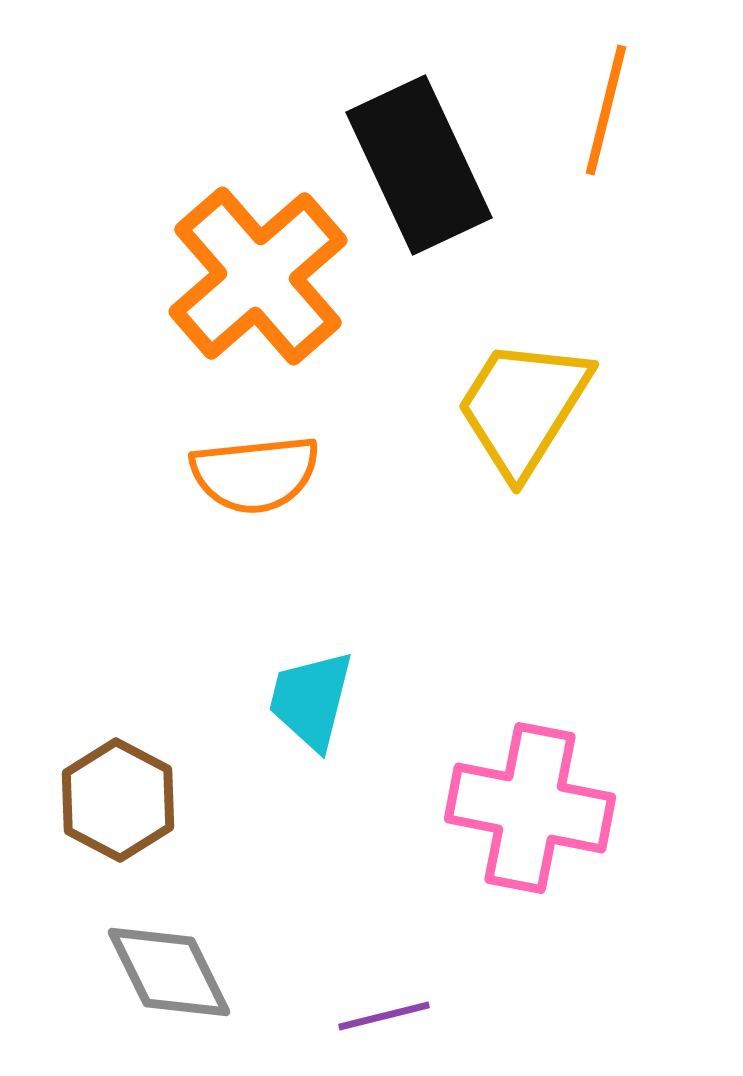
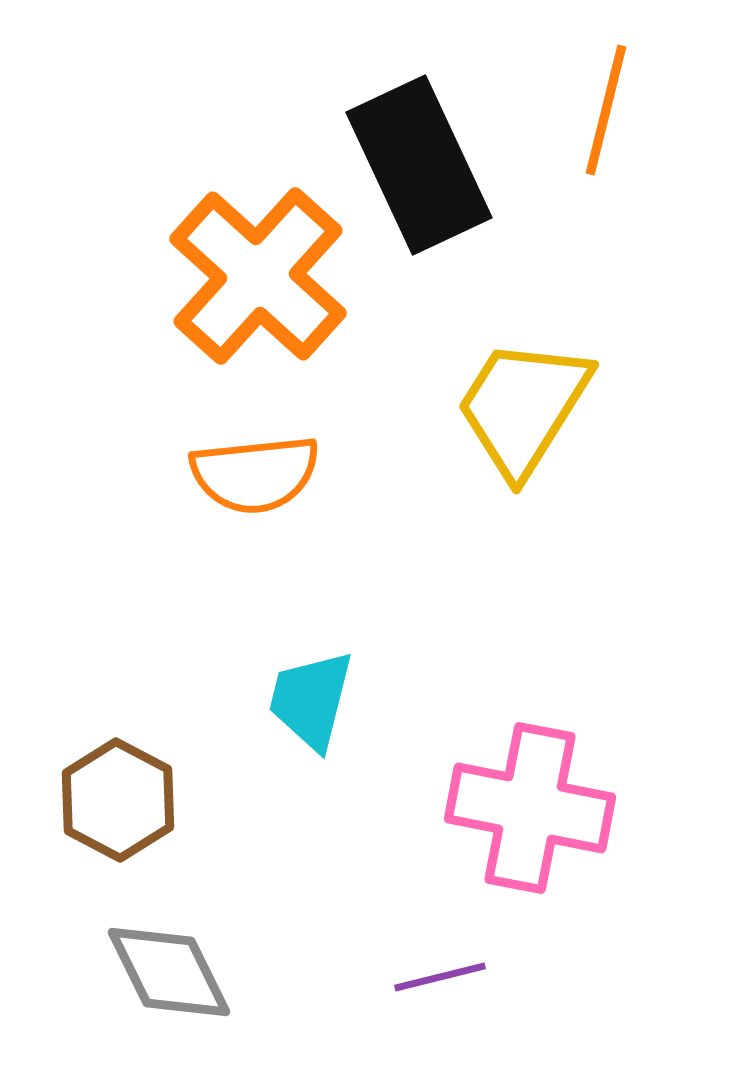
orange cross: rotated 7 degrees counterclockwise
purple line: moved 56 px right, 39 px up
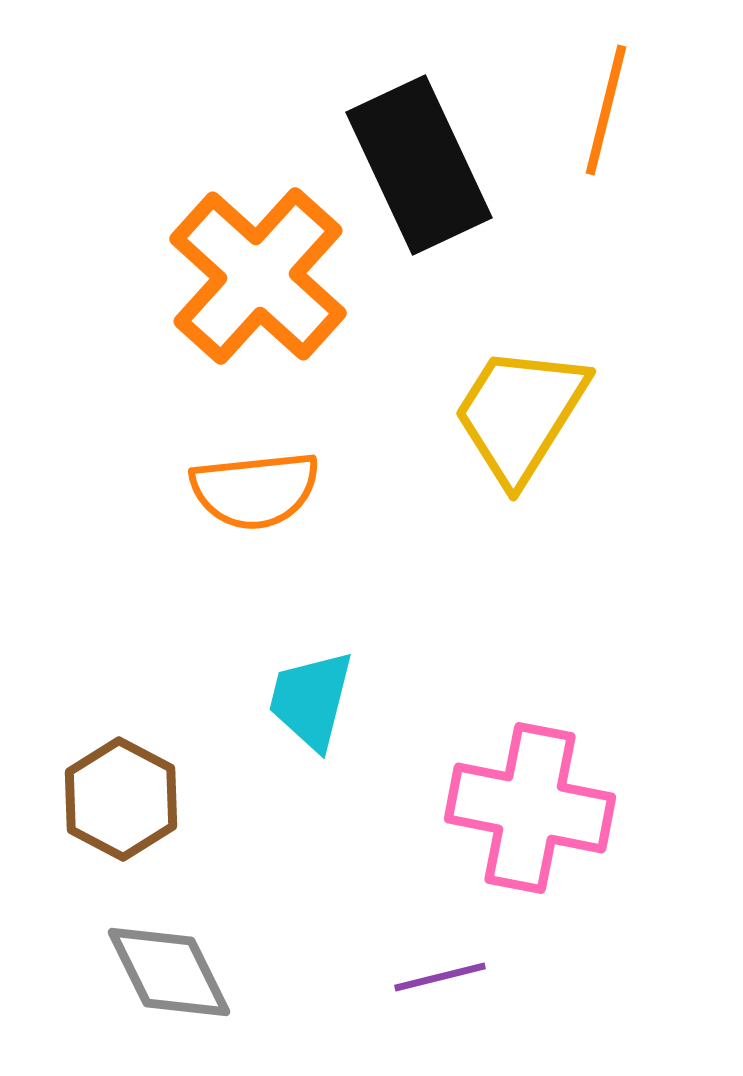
yellow trapezoid: moved 3 px left, 7 px down
orange semicircle: moved 16 px down
brown hexagon: moved 3 px right, 1 px up
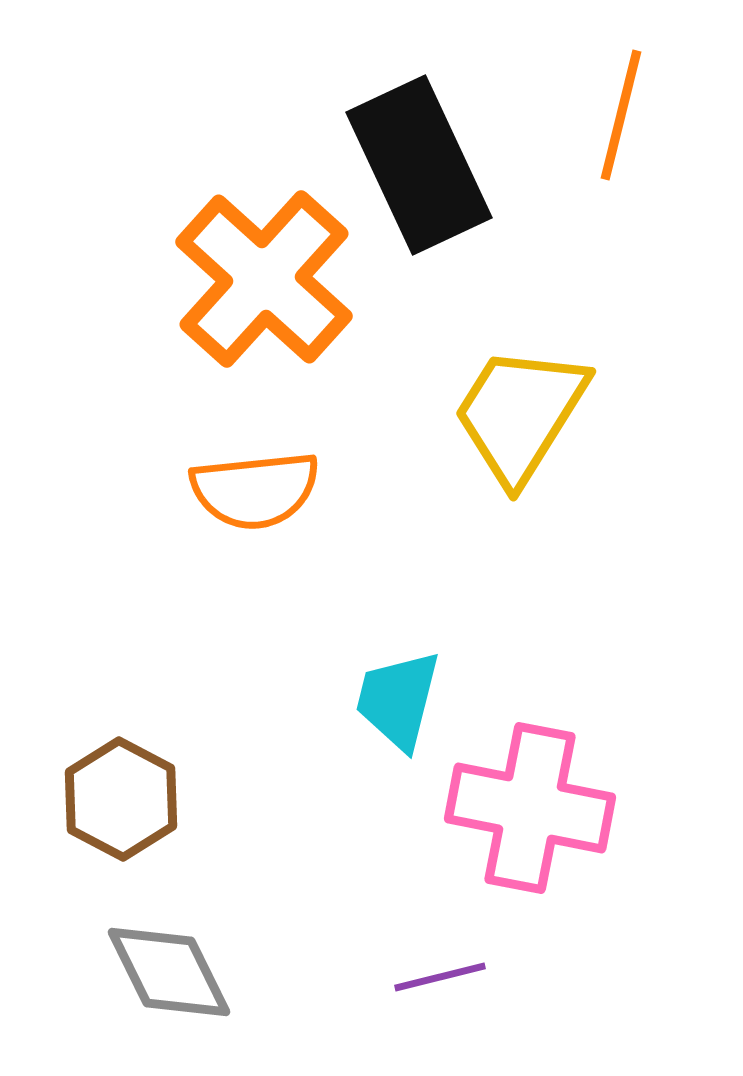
orange line: moved 15 px right, 5 px down
orange cross: moved 6 px right, 3 px down
cyan trapezoid: moved 87 px right
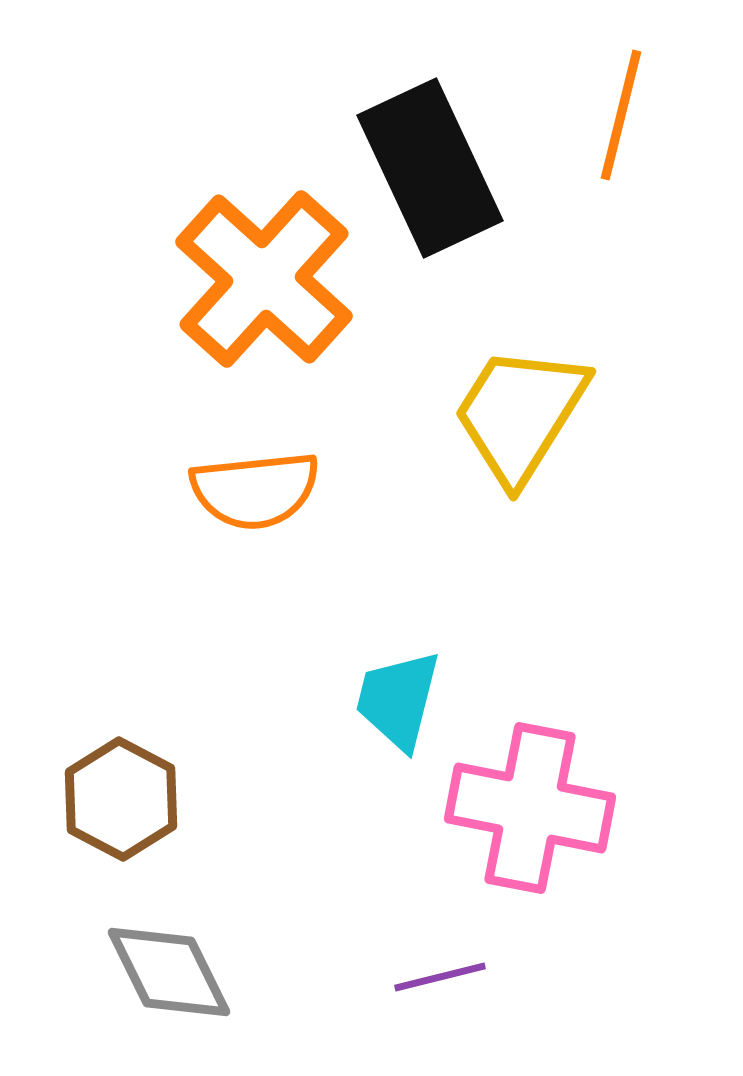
black rectangle: moved 11 px right, 3 px down
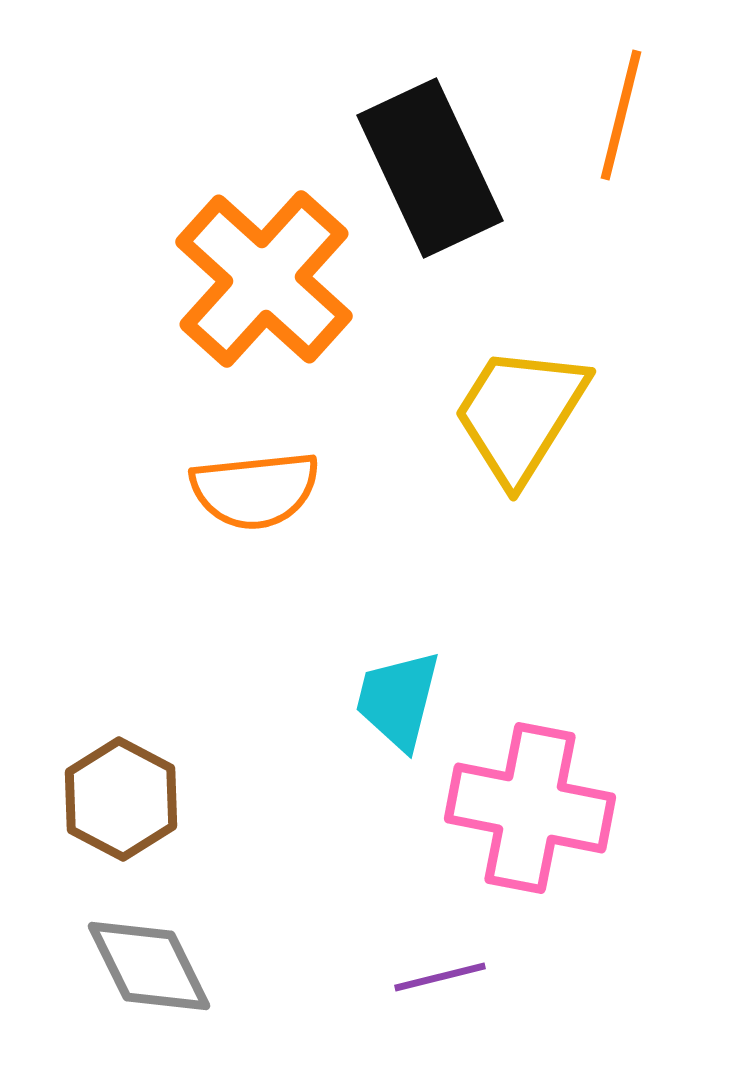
gray diamond: moved 20 px left, 6 px up
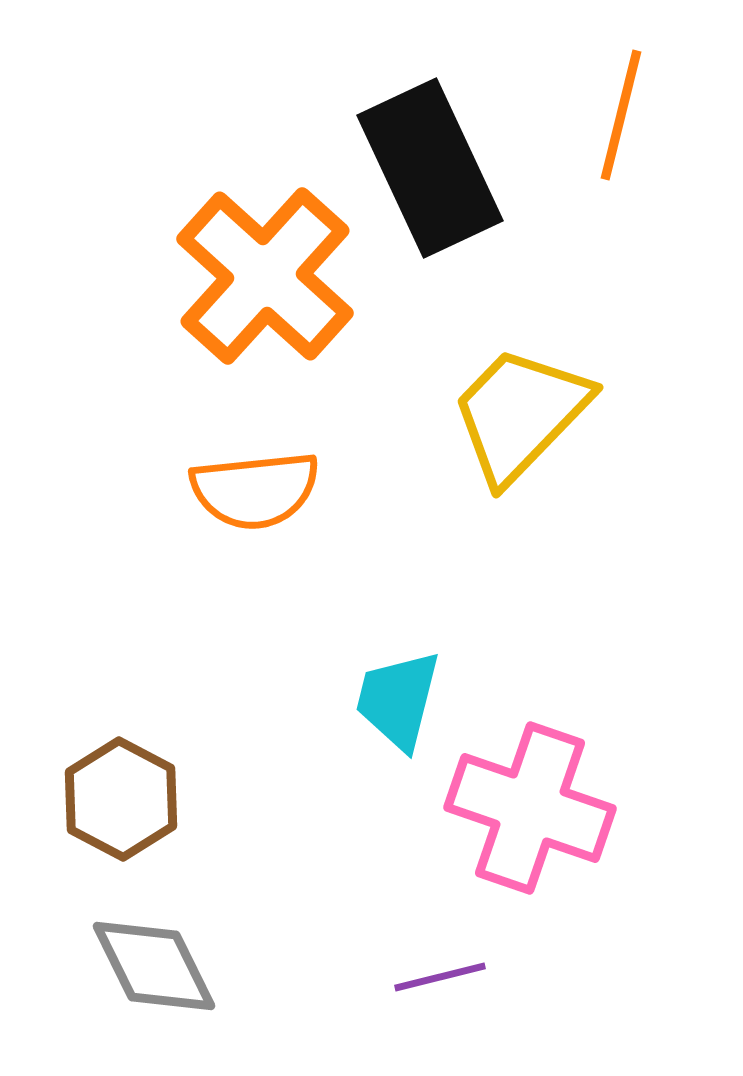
orange cross: moved 1 px right, 3 px up
yellow trapezoid: rotated 12 degrees clockwise
pink cross: rotated 8 degrees clockwise
gray diamond: moved 5 px right
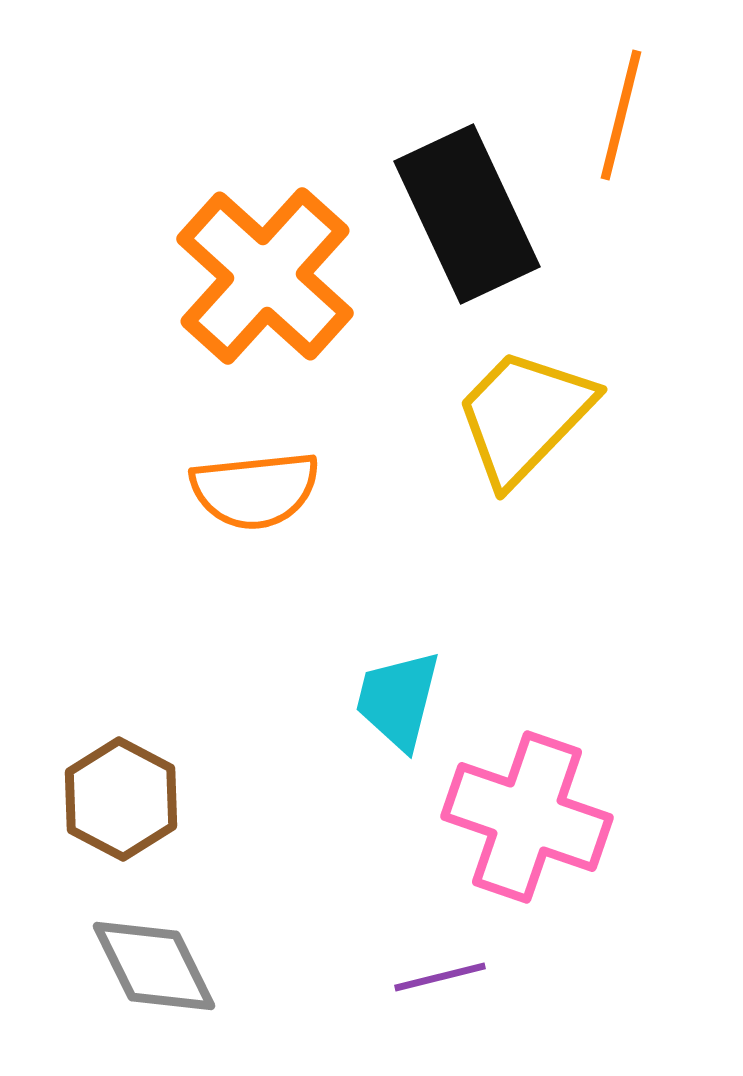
black rectangle: moved 37 px right, 46 px down
yellow trapezoid: moved 4 px right, 2 px down
pink cross: moved 3 px left, 9 px down
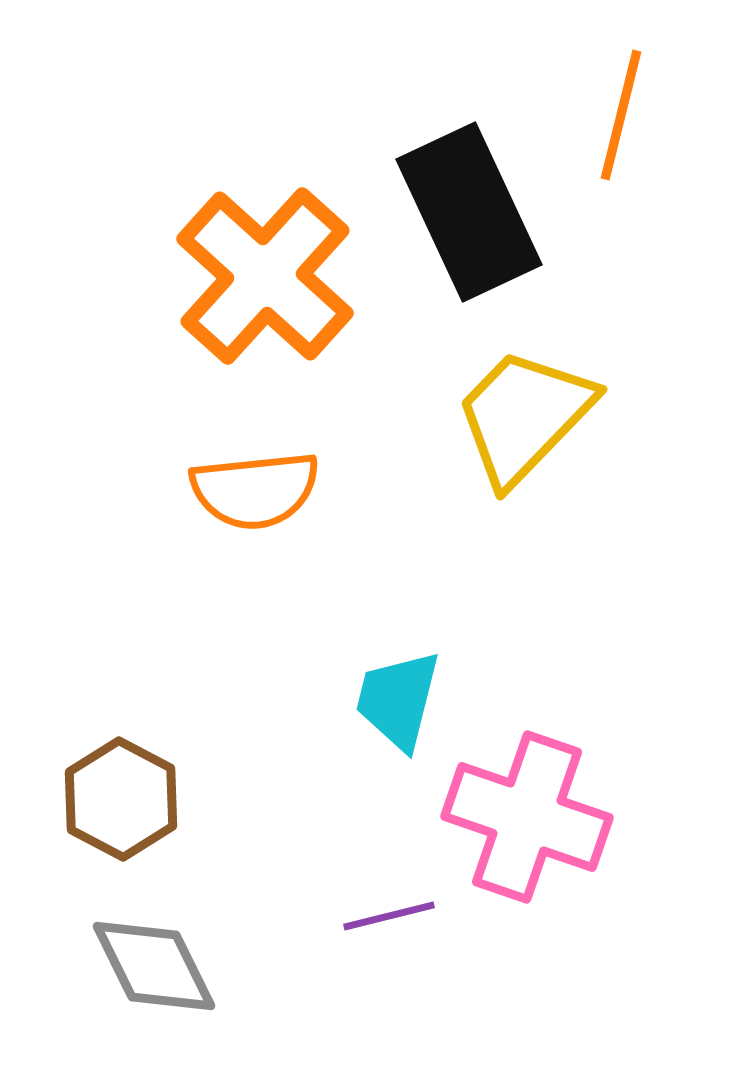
black rectangle: moved 2 px right, 2 px up
purple line: moved 51 px left, 61 px up
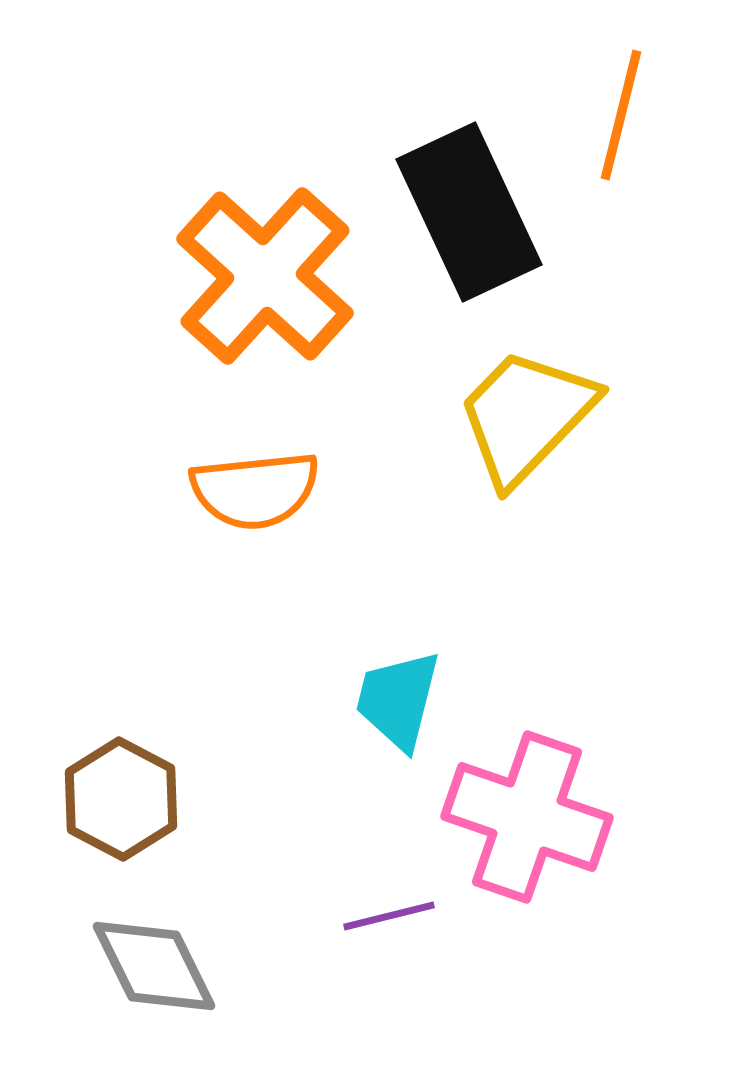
yellow trapezoid: moved 2 px right
